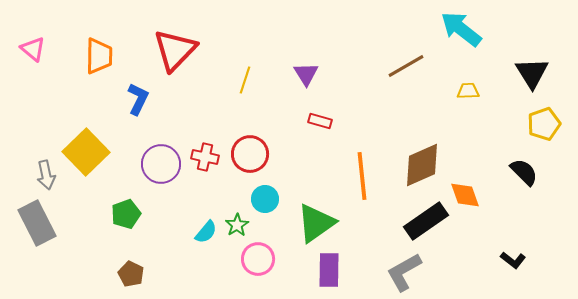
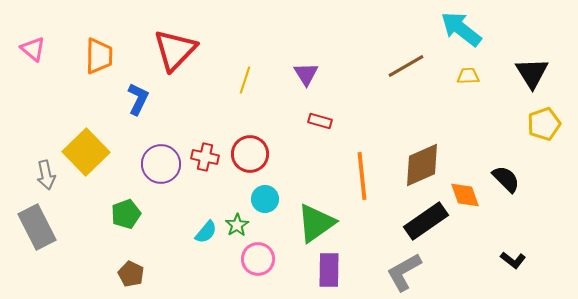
yellow trapezoid: moved 15 px up
black semicircle: moved 18 px left, 7 px down
gray rectangle: moved 4 px down
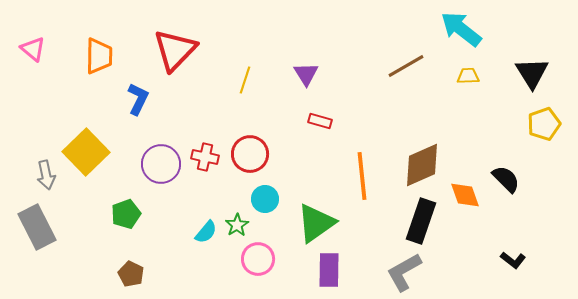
black rectangle: moved 5 px left; rotated 36 degrees counterclockwise
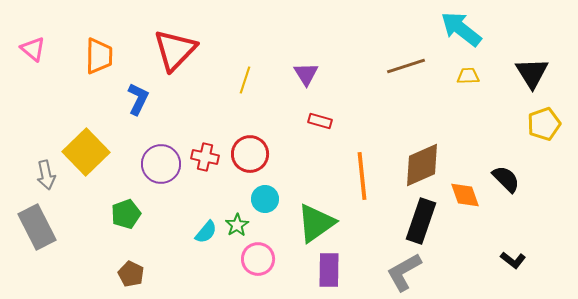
brown line: rotated 12 degrees clockwise
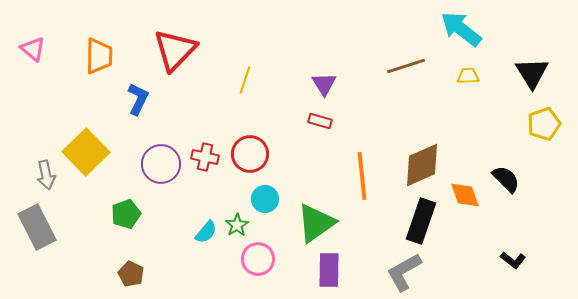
purple triangle: moved 18 px right, 10 px down
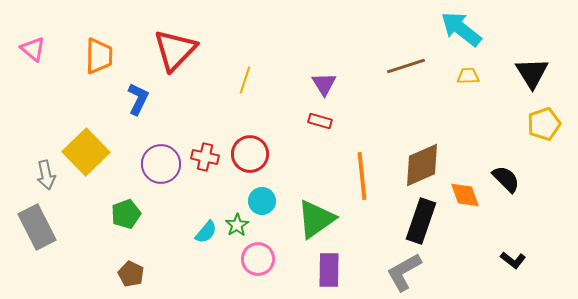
cyan circle: moved 3 px left, 2 px down
green triangle: moved 4 px up
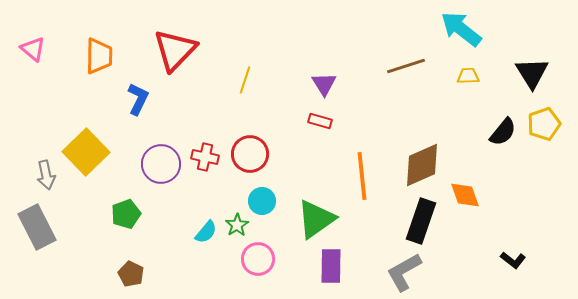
black semicircle: moved 3 px left, 47 px up; rotated 84 degrees clockwise
purple rectangle: moved 2 px right, 4 px up
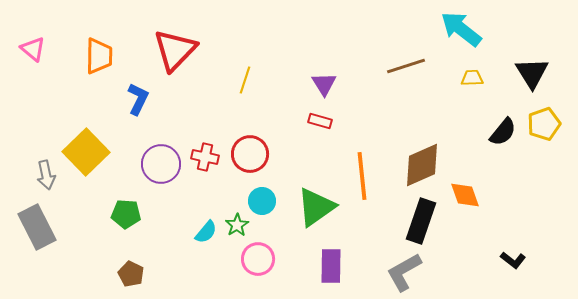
yellow trapezoid: moved 4 px right, 2 px down
green pentagon: rotated 24 degrees clockwise
green triangle: moved 12 px up
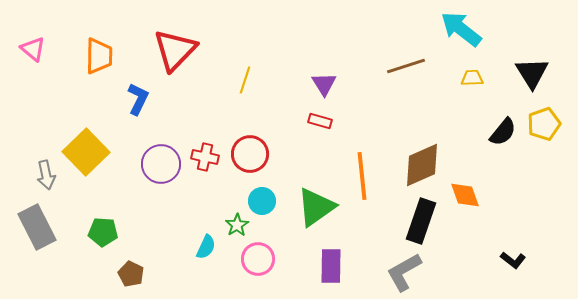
green pentagon: moved 23 px left, 18 px down
cyan semicircle: moved 15 px down; rotated 15 degrees counterclockwise
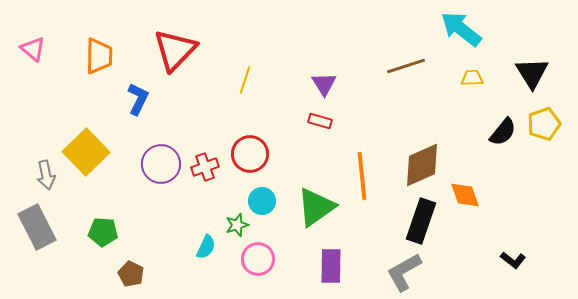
red cross: moved 10 px down; rotated 32 degrees counterclockwise
green star: rotated 15 degrees clockwise
